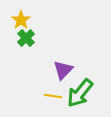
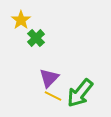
green cross: moved 10 px right
purple triangle: moved 14 px left, 8 px down
yellow line: rotated 18 degrees clockwise
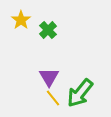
green cross: moved 12 px right, 8 px up
purple triangle: moved 1 px up; rotated 15 degrees counterclockwise
yellow line: moved 2 px down; rotated 24 degrees clockwise
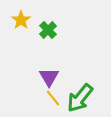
green arrow: moved 5 px down
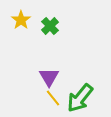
green cross: moved 2 px right, 4 px up
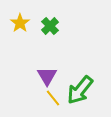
yellow star: moved 1 px left, 3 px down
purple triangle: moved 2 px left, 1 px up
green arrow: moved 8 px up
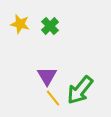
yellow star: moved 1 px down; rotated 24 degrees counterclockwise
